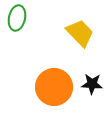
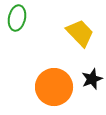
black star: moved 5 px up; rotated 25 degrees counterclockwise
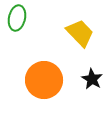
black star: rotated 20 degrees counterclockwise
orange circle: moved 10 px left, 7 px up
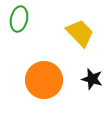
green ellipse: moved 2 px right, 1 px down
black star: rotated 15 degrees counterclockwise
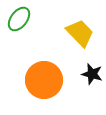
green ellipse: rotated 25 degrees clockwise
black star: moved 5 px up
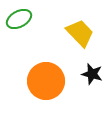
green ellipse: rotated 25 degrees clockwise
orange circle: moved 2 px right, 1 px down
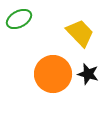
black star: moved 4 px left
orange circle: moved 7 px right, 7 px up
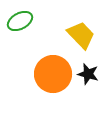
green ellipse: moved 1 px right, 2 px down
yellow trapezoid: moved 1 px right, 2 px down
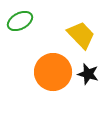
orange circle: moved 2 px up
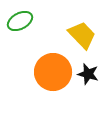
yellow trapezoid: moved 1 px right
